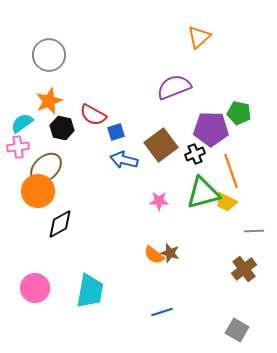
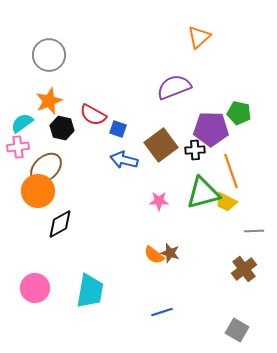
blue square: moved 2 px right, 3 px up; rotated 36 degrees clockwise
black cross: moved 4 px up; rotated 18 degrees clockwise
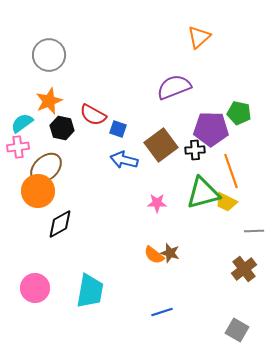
pink star: moved 2 px left, 2 px down
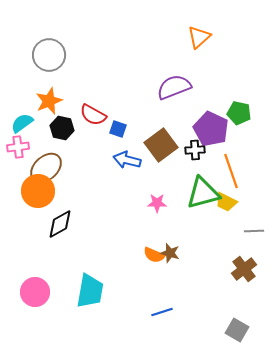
purple pentagon: rotated 24 degrees clockwise
blue arrow: moved 3 px right
orange semicircle: rotated 15 degrees counterclockwise
pink circle: moved 4 px down
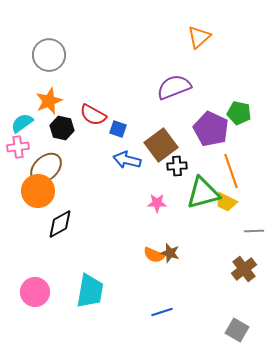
black cross: moved 18 px left, 16 px down
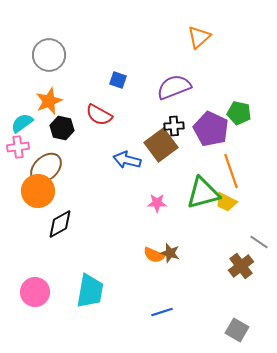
red semicircle: moved 6 px right
blue square: moved 49 px up
black cross: moved 3 px left, 40 px up
gray line: moved 5 px right, 11 px down; rotated 36 degrees clockwise
brown cross: moved 3 px left, 3 px up
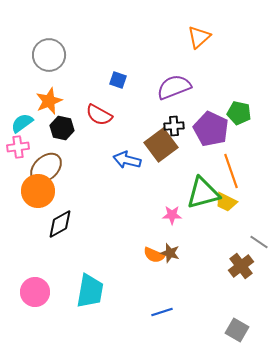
pink star: moved 15 px right, 12 px down
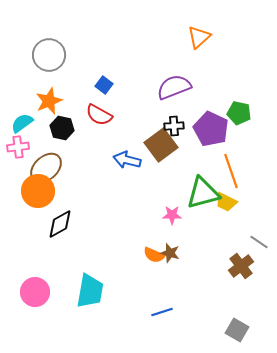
blue square: moved 14 px left, 5 px down; rotated 18 degrees clockwise
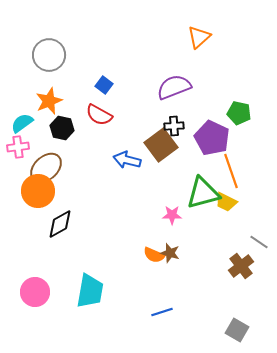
purple pentagon: moved 1 px right, 9 px down
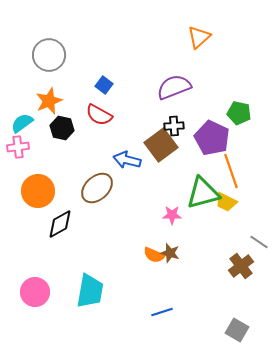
brown ellipse: moved 51 px right, 20 px down
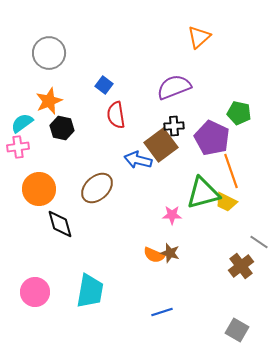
gray circle: moved 2 px up
red semicircle: moved 17 px right; rotated 52 degrees clockwise
blue arrow: moved 11 px right
orange circle: moved 1 px right, 2 px up
black diamond: rotated 76 degrees counterclockwise
